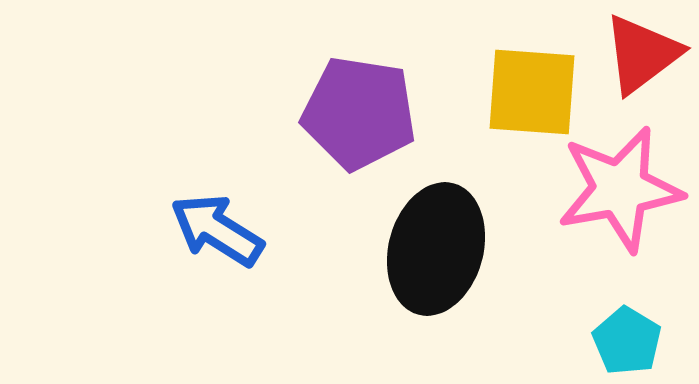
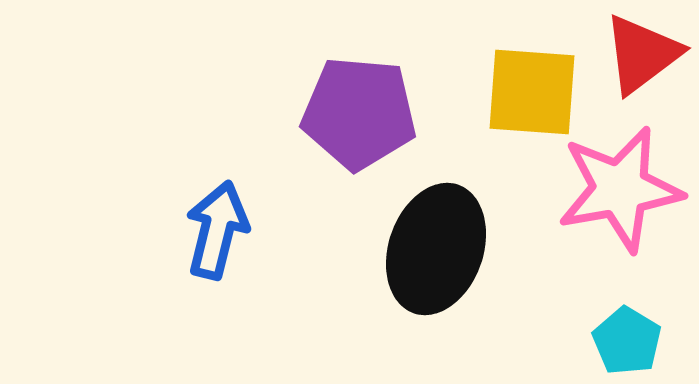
purple pentagon: rotated 4 degrees counterclockwise
blue arrow: rotated 72 degrees clockwise
black ellipse: rotated 4 degrees clockwise
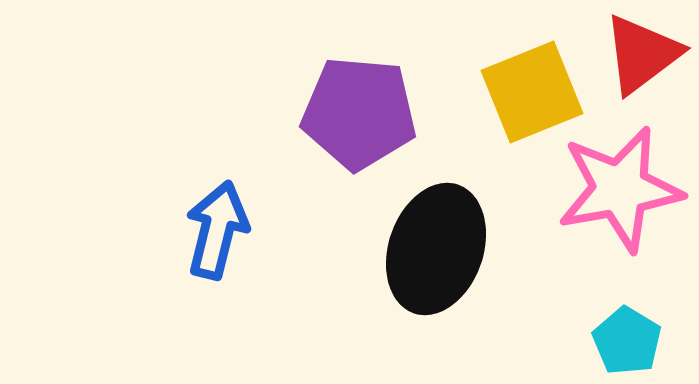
yellow square: rotated 26 degrees counterclockwise
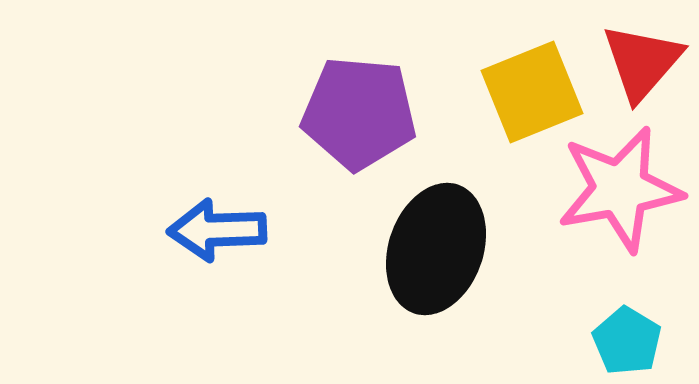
red triangle: moved 8 px down; rotated 12 degrees counterclockwise
blue arrow: rotated 106 degrees counterclockwise
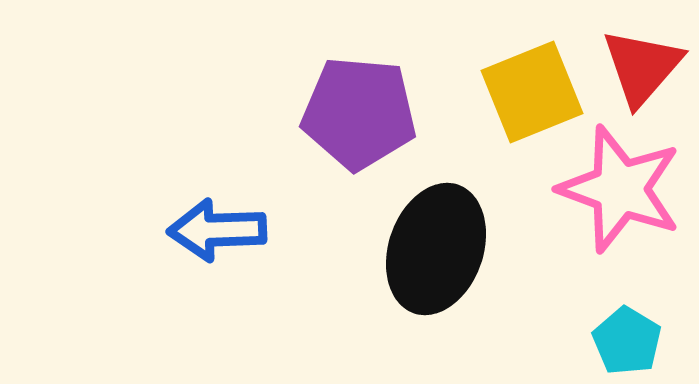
red triangle: moved 5 px down
pink star: rotated 30 degrees clockwise
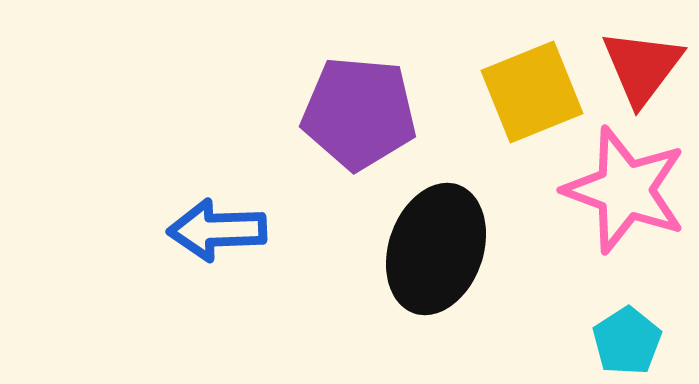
red triangle: rotated 4 degrees counterclockwise
pink star: moved 5 px right, 1 px down
cyan pentagon: rotated 8 degrees clockwise
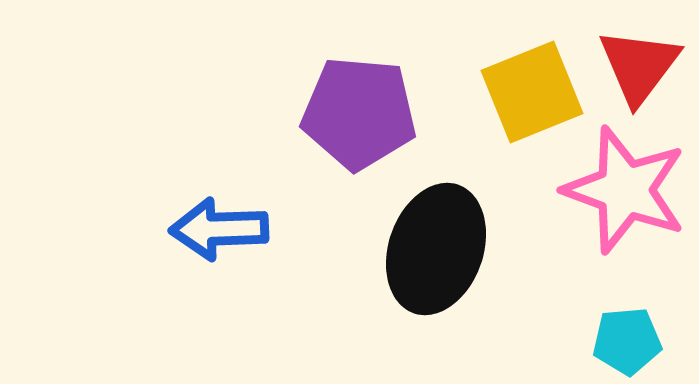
red triangle: moved 3 px left, 1 px up
blue arrow: moved 2 px right, 1 px up
cyan pentagon: rotated 28 degrees clockwise
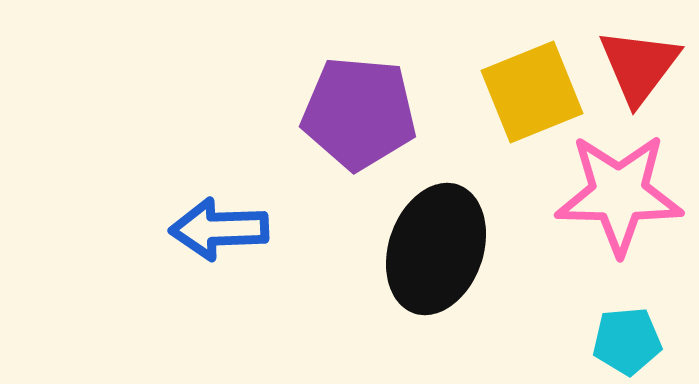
pink star: moved 6 px left, 4 px down; rotated 19 degrees counterclockwise
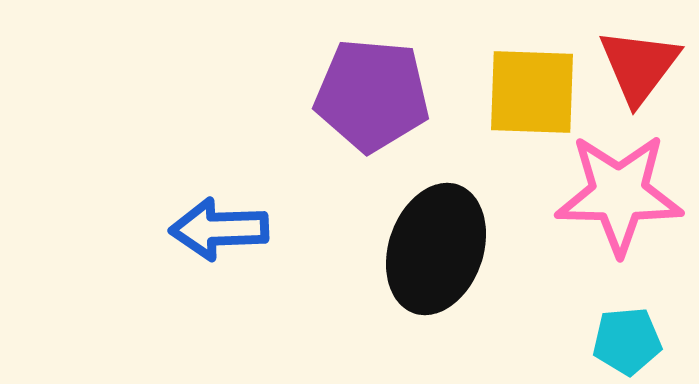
yellow square: rotated 24 degrees clockwise
purple pentagon: moved 13 px right, 18 px up
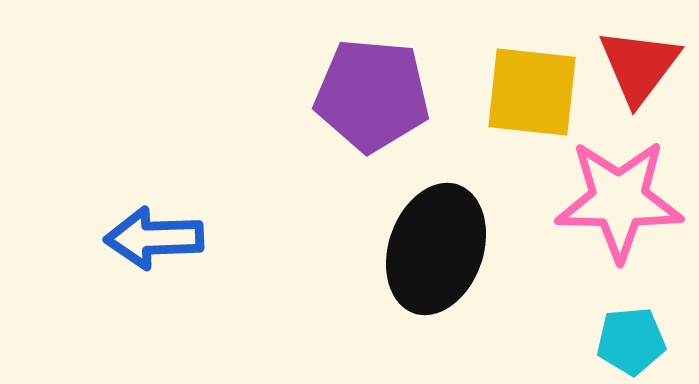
yellow square: rotated 4 degrees clockwise
pink star: moved 6 px down
blue arrow: moved 65 px left, 9 px down
cyan pentagon: moved 4 px right
